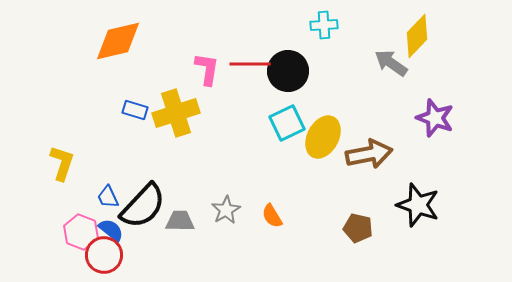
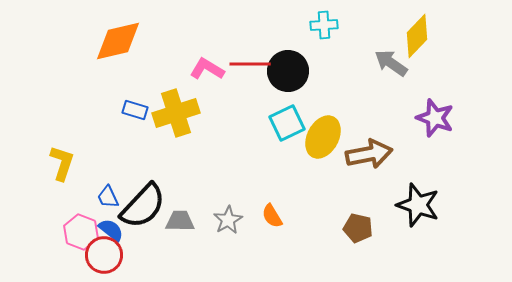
pink L-shape: rotated 68 degrees counterclockwise
gray star: moved 2 px right, 10 px down
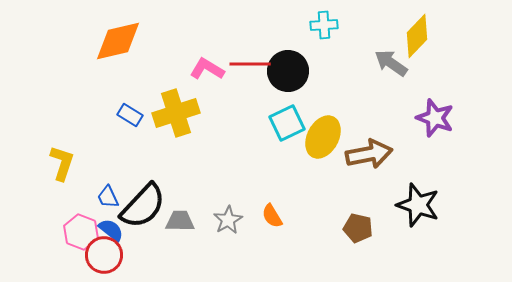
blue rectangle: moved 5 px left, 5 px down; rotated 15 degrees clockwise
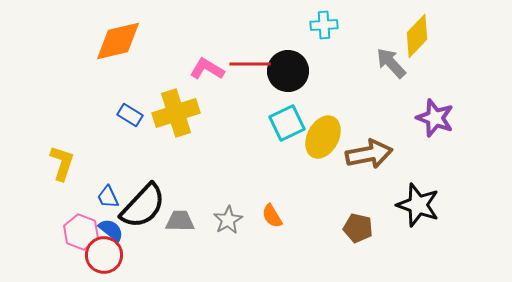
gray arrow: rotated 12 degrees clockwise
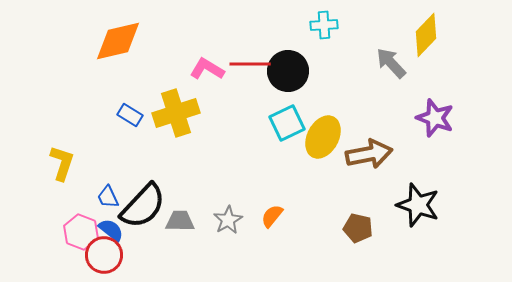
yellow diamond: moved 9 px right, 1 px up
orange semicircle: rotated 70 degrees clockwise
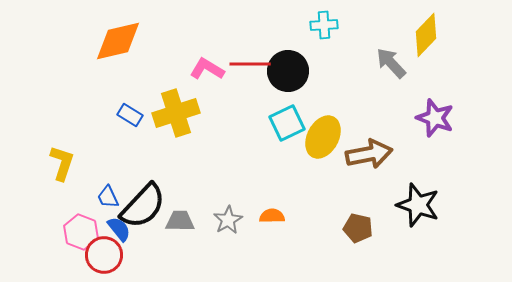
orange semicircle: rotated 50 degrees clockwise
blue semicircle: moved 8 px right, 1 px up; rotated 12 degrees clockwise
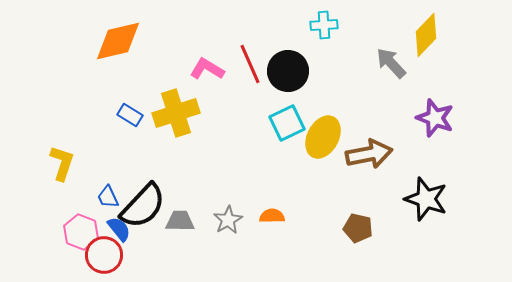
red line: rotated 66 degrees clockwise
black star: moved 8 px right, 6 px up
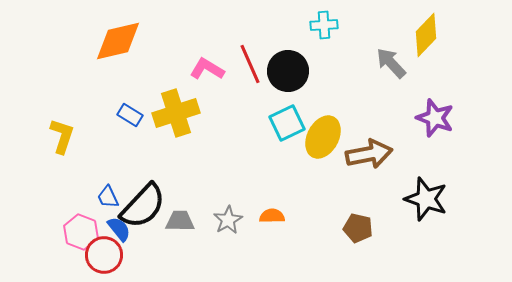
yellow L-shape: moved 27 px up
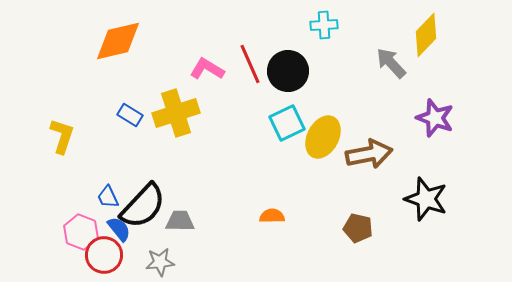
gray star: moved 68 px left, 42 px down; rotated 24 degrees clockwise
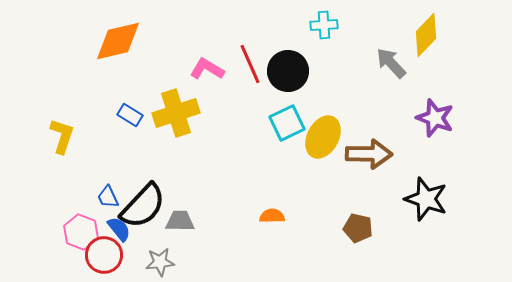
brown arrow: rotated 12 degrees clockwise
